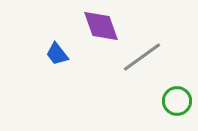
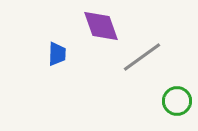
blue trapezoid: rotated 140 degrees counterclockwise
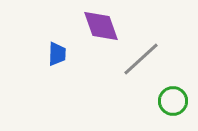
gray line: moved 1 px left, 2 px down; rotated 6 degrees counterclockwise
green circle: moved 4 px left
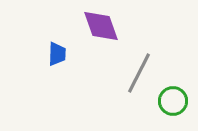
gray line: moved 2 px left, 14 px down; rotated 21 degrees counterclockwise
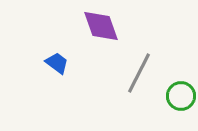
blue trapezoid: moved 9 px down; rotated 55 degrees counterclockwise
green circle: moved 8 px right, 5 px up
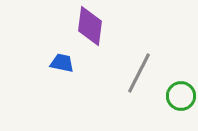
purple diamond: moved 11 px left; rotated 27 degrees clockwise
blue trapezoid: moved 5 px right; rotated 25 degrees counterclockwise
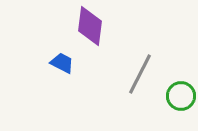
blue trapezoid: rotated 15 degrees clockwise
gray line: moved 1 px right, 1 px down
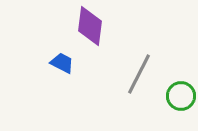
gray line: moved 1 px left
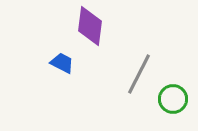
green circle: moved 8 px left, 3 px down
